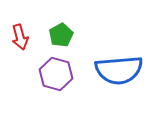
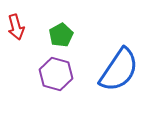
red arrow: moved 4 px left, 10 px up
blue semicircle: rotated 51 degrees counterclockwise
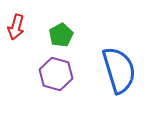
red arrow: rotated 30 degrees clockwise
blue semicircle: rotated 51 degrees counterclockwise
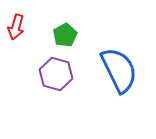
green pentagon: moved 4 px right
blue semicircle: rotated 9 degrees counterclockwise
